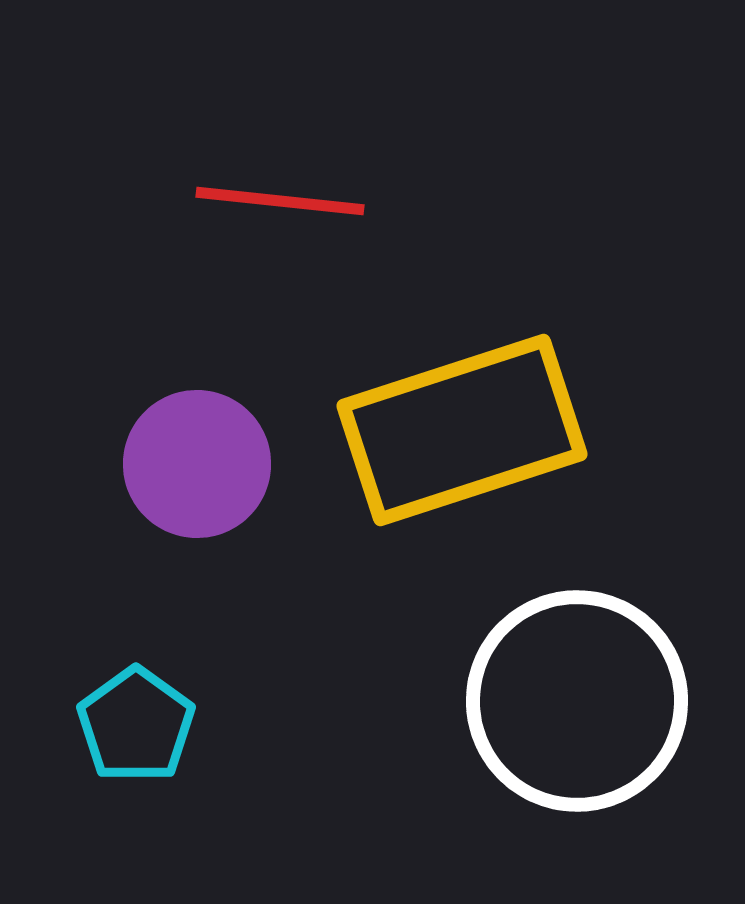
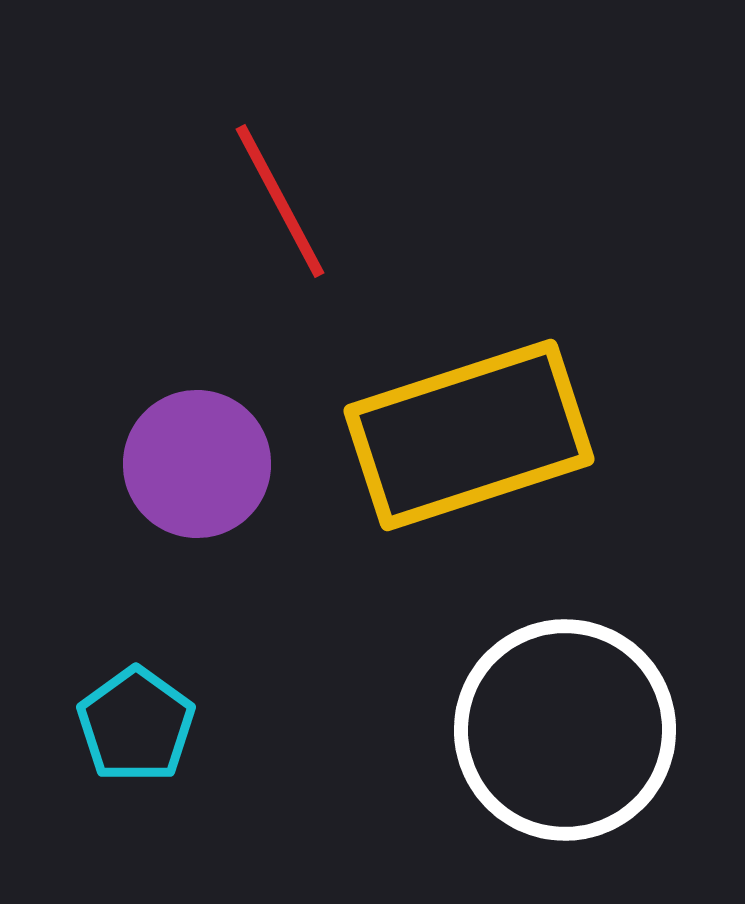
red line: rotated 56 degrees clockwise
yellow rectangle: moved 7 px right, 5 px down
white circle: moved 12 px left, 29 px down
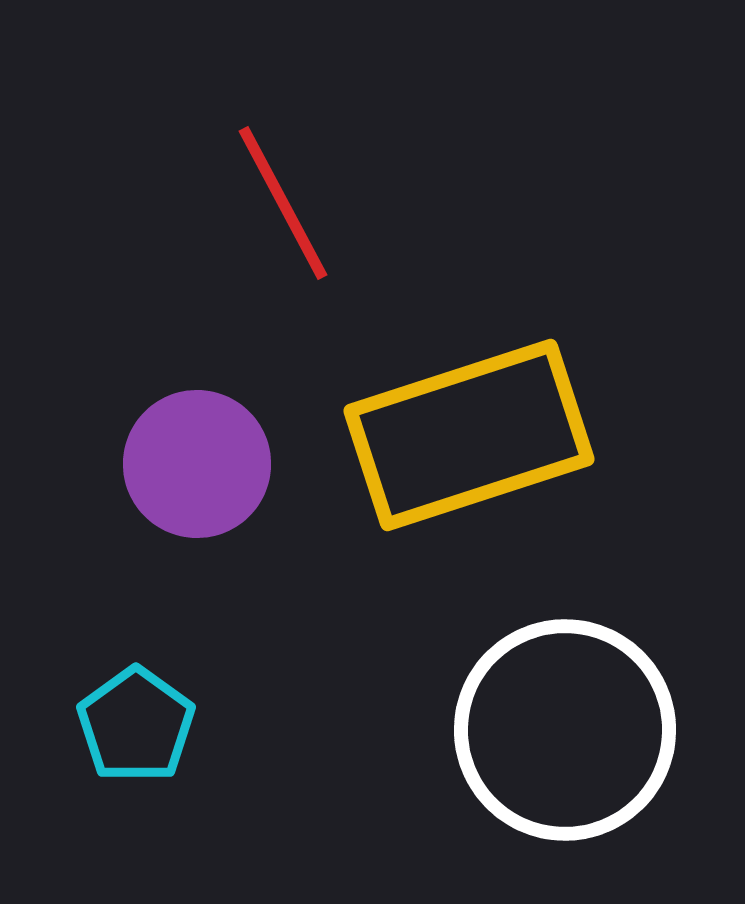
red line: moved 3 px right, 2 px down
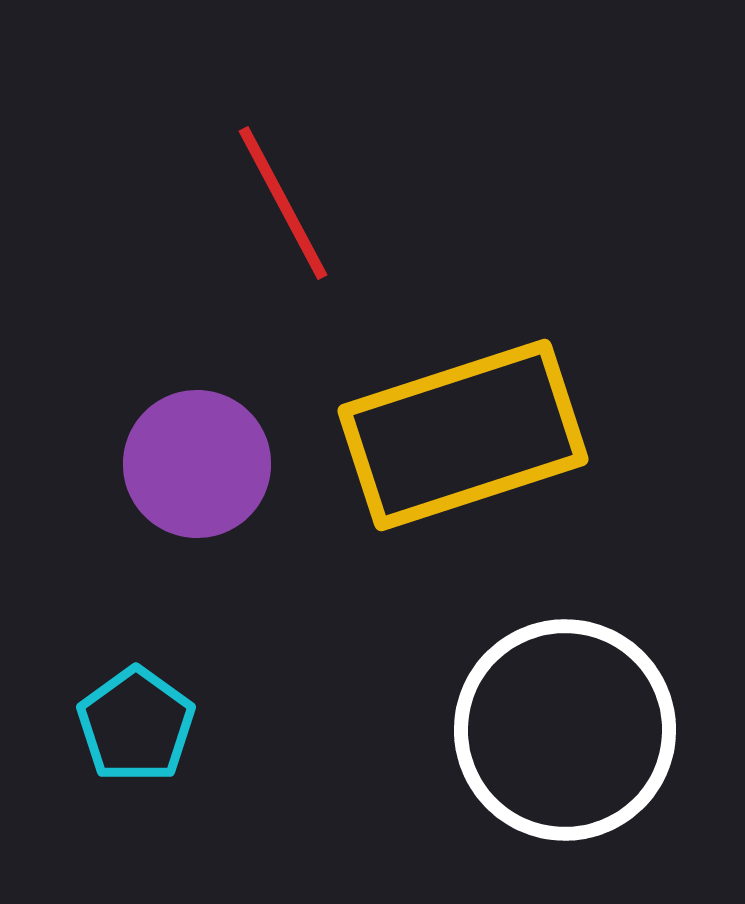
yellow rectangle: moved 6 px left
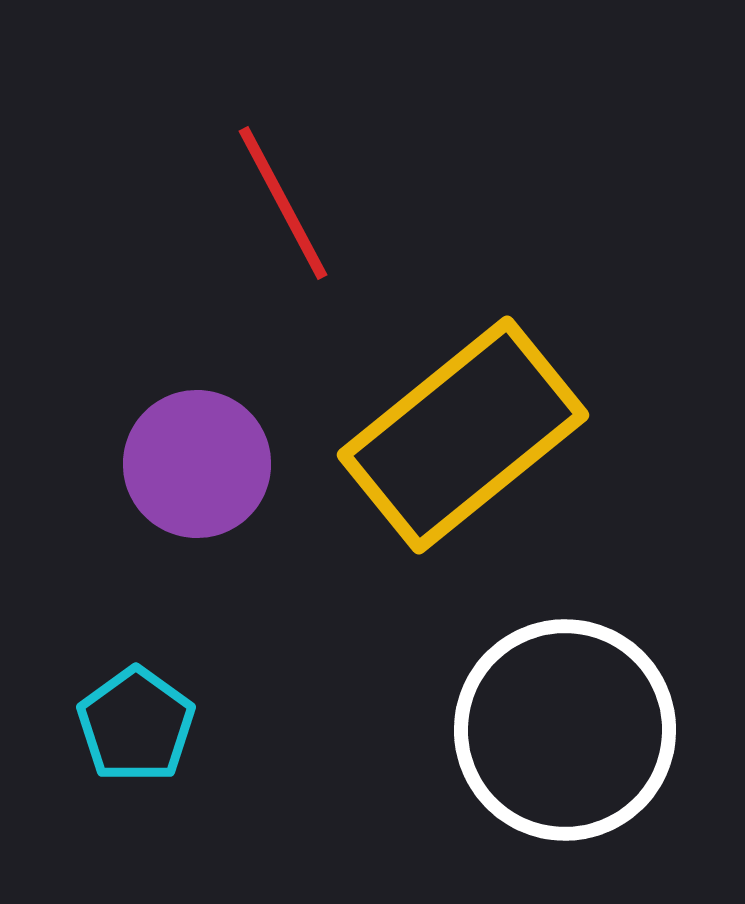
yellow rectangle: rotated 21 degrees counterclockwise
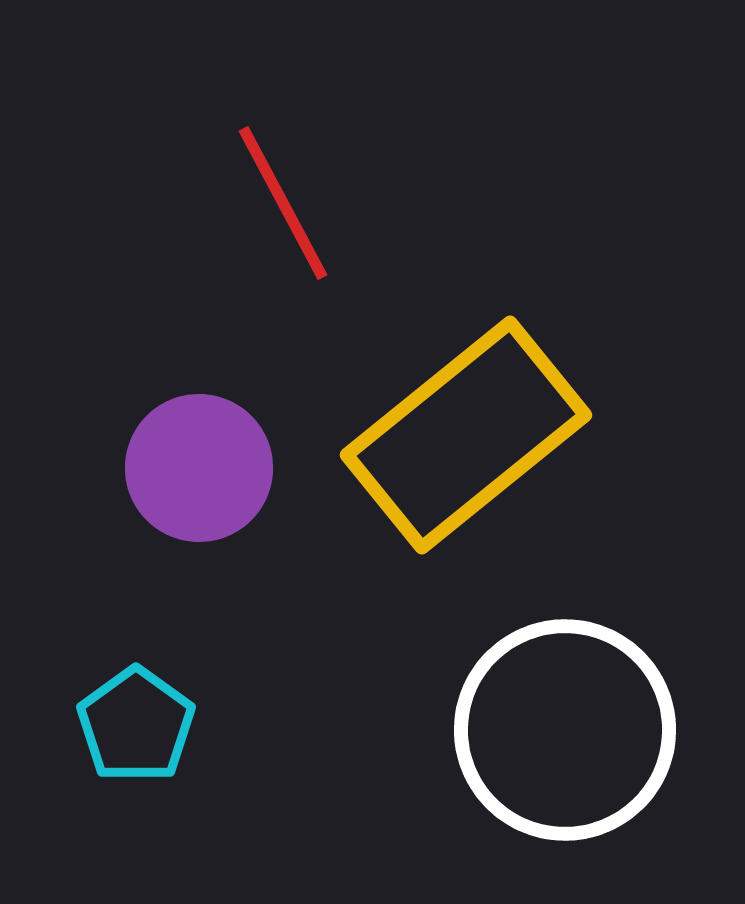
yellow rectangle: moved 3 px right
purple circle: moved 2 px right, 4 px down
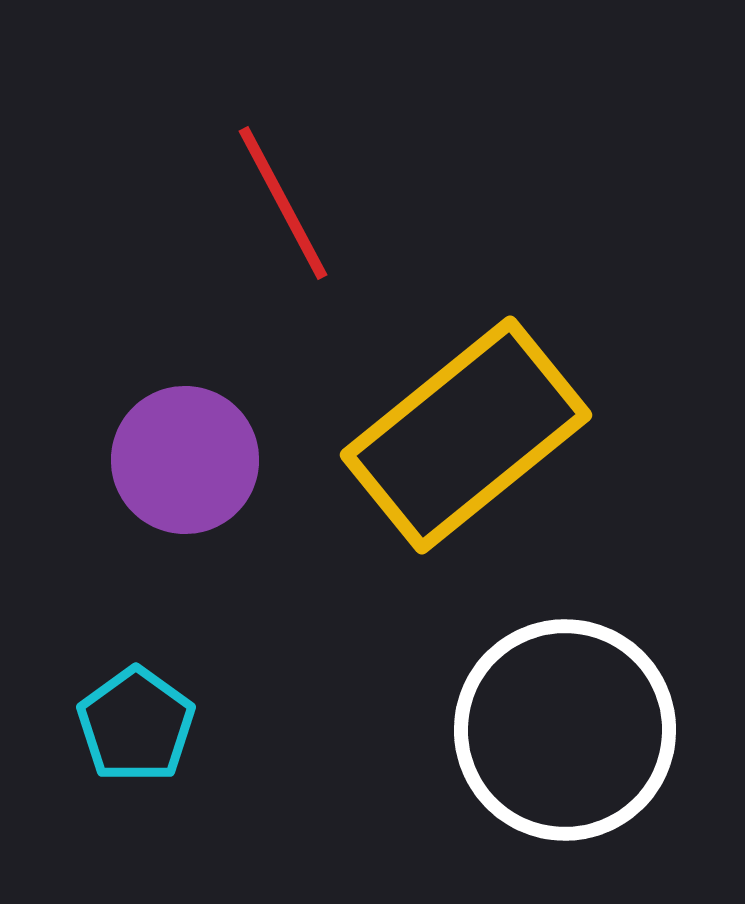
purple circle: moved 14 px left, 8 px up
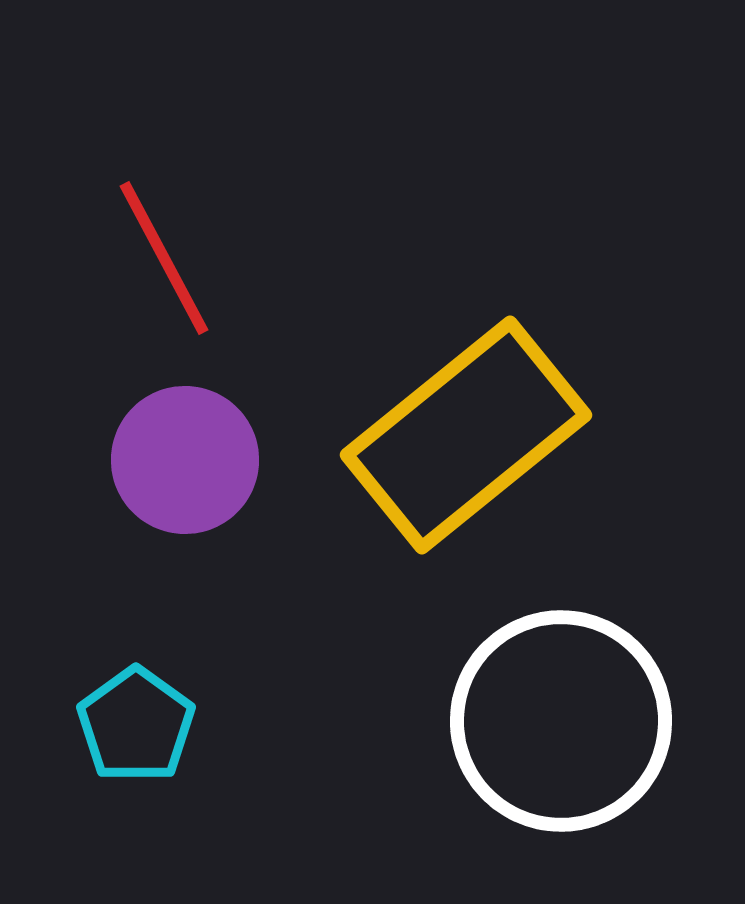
red line: moved 119 px left, 55 px down
white circle: moved 4 px left, 9 px up
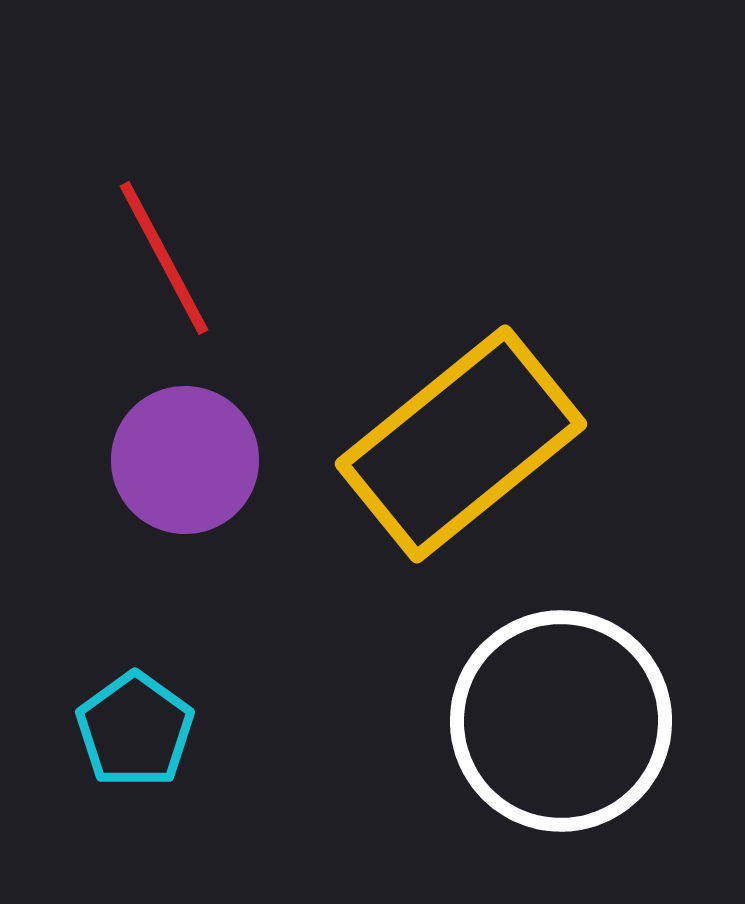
yellow rectangle: moved 5 px left, 9 px down
cyan pentagon: moved 1 px left, 5 px down
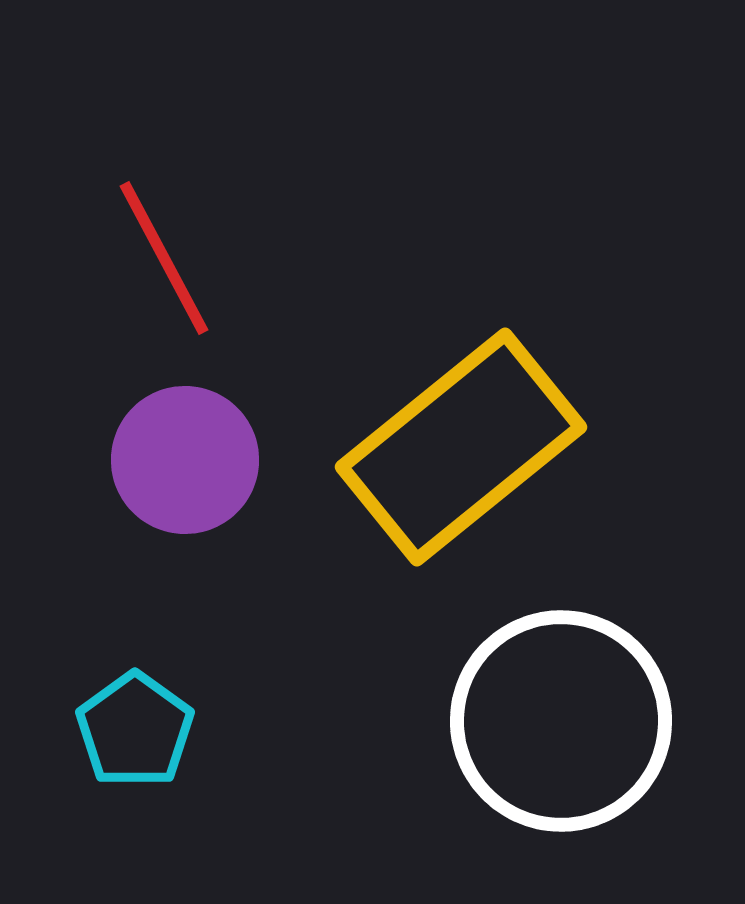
yellow rectangle: moved 3 px down
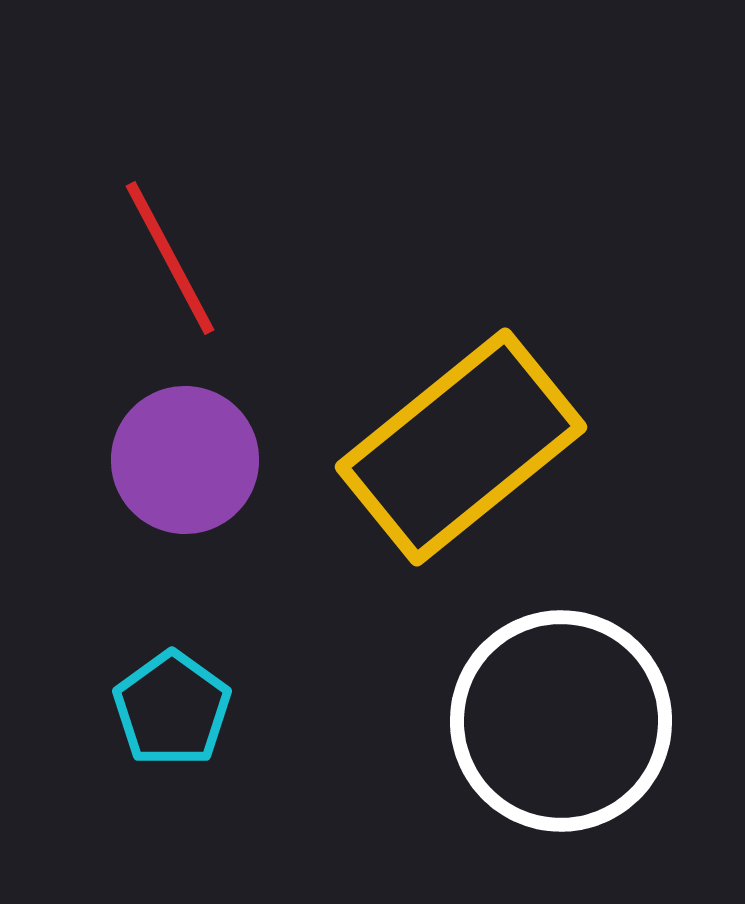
red line: moved 6 px right
cyan pentagon: moved 37 px right, 21 px up
